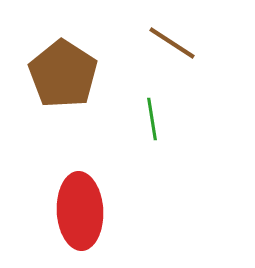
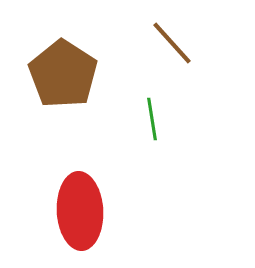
brown line: rotated 15 degrees clockwise
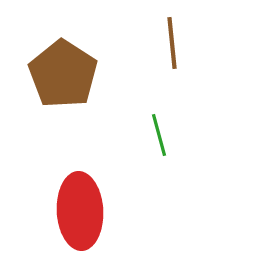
brown line: rotated 36 degrees clockwise
green line: moved 7 px right, 16 px down; rotated 6 degrees counterclockwise
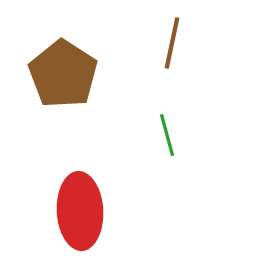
brown line: rotated 18 degrees clockwise
green line: moved 8 px right
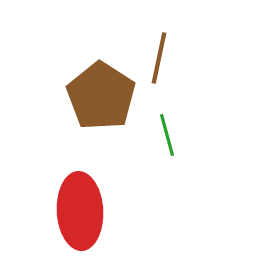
brown line: moved 13 px left, 15 px down
brown pentagon: moved 38 px right, 22 px down
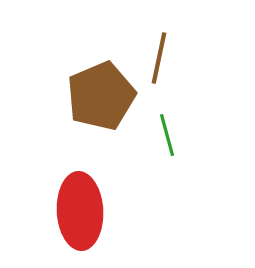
brown pentagon: rotated 16 degrees clockwise
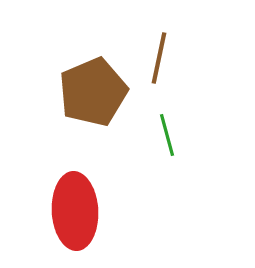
brown pentagon: moved 8 px left, 4 px up
red ellipse: moved 5 px left
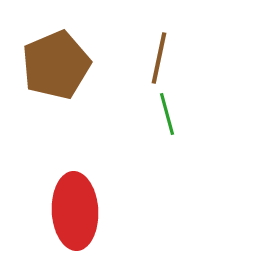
brown pentagon: moved 37 px left, 27 px up
green line: moved 21 px up
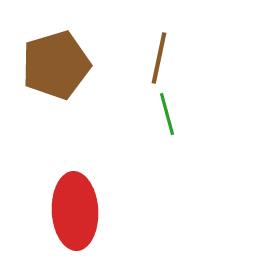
brown pentagon: rotated 6 degrees clockwise
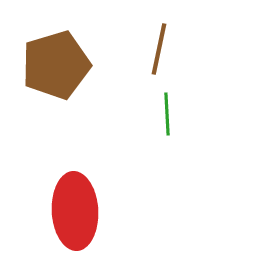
brown line: moved 9 px up
green line: rotated 12 degrees clockwise
